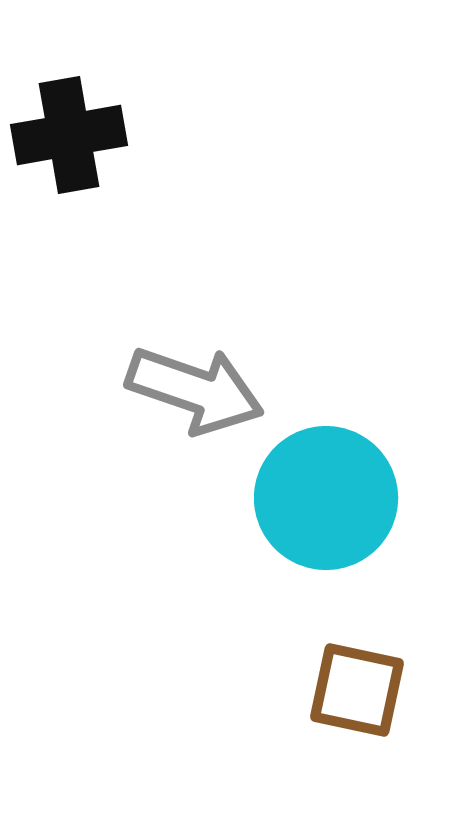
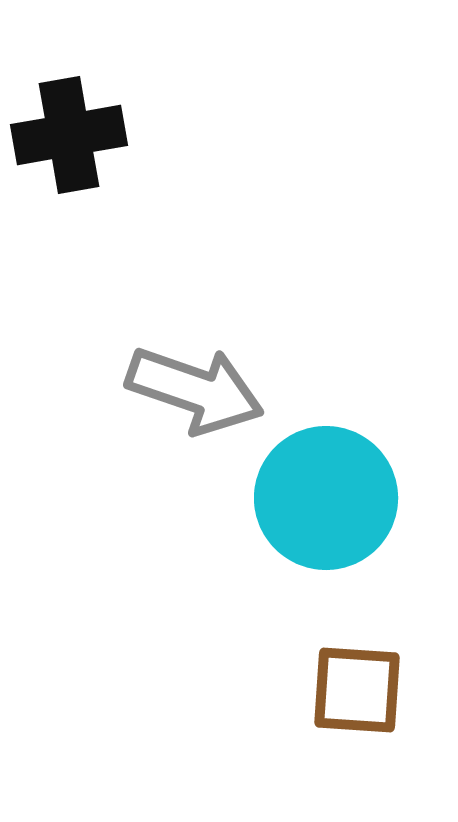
brown square: rotated 8 degrees counterclockwise
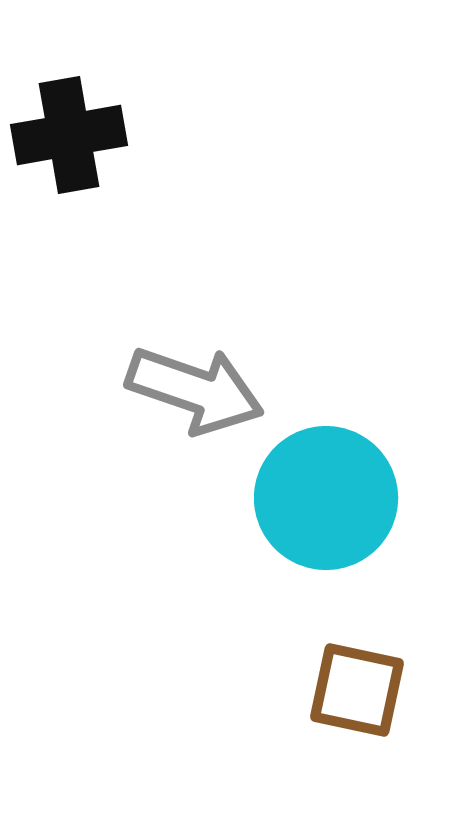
brown square: rotated 8 degrees clockwise
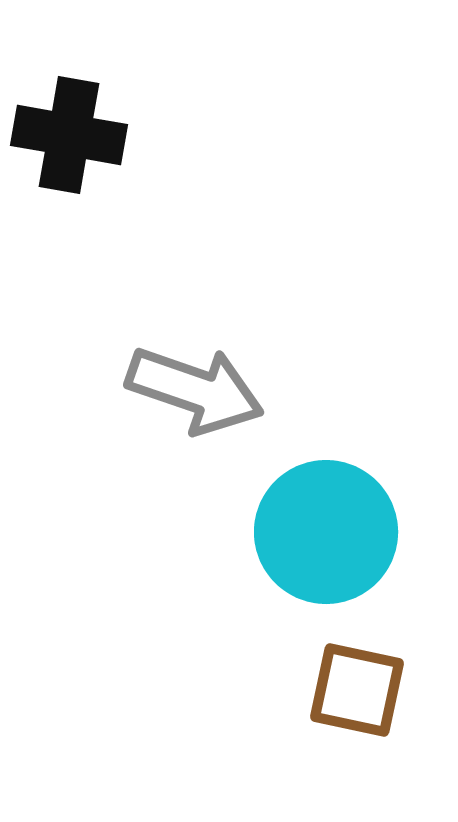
black cross: rotated 20 degrees clockwise
cyan circle: moved 34 px down
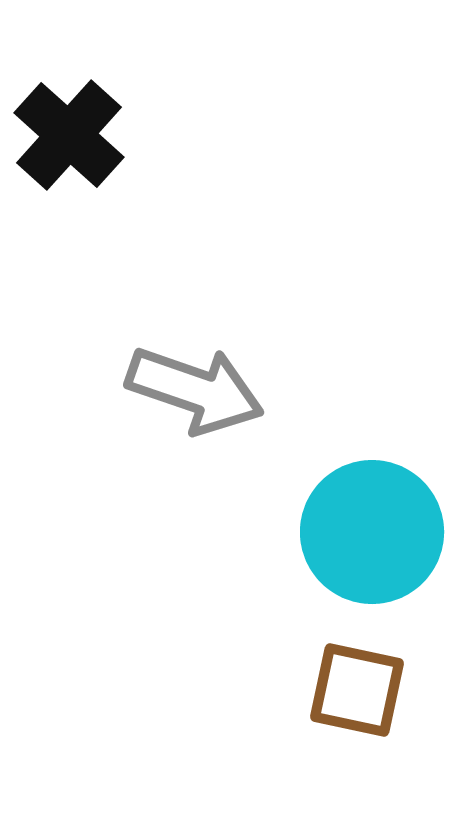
black cross: rotated 32 degrees clockwise
cyan circle: moved 46 px right
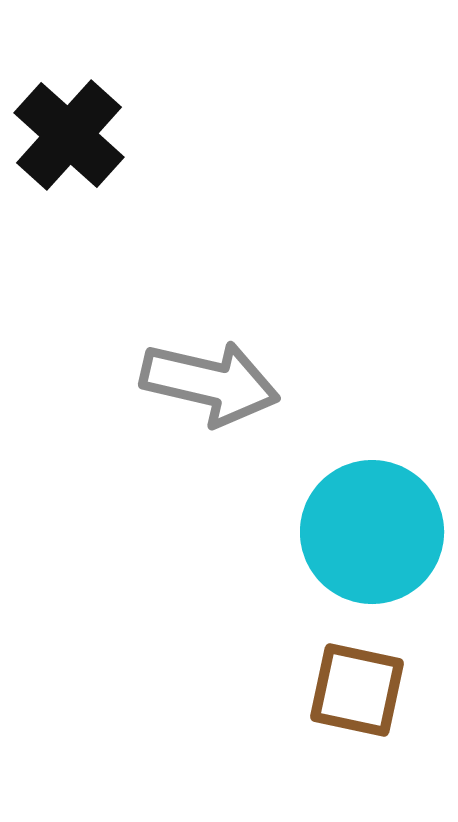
gray arrow: moved 15 px right, 7 px up; rotated 6 degrees counterclockwise
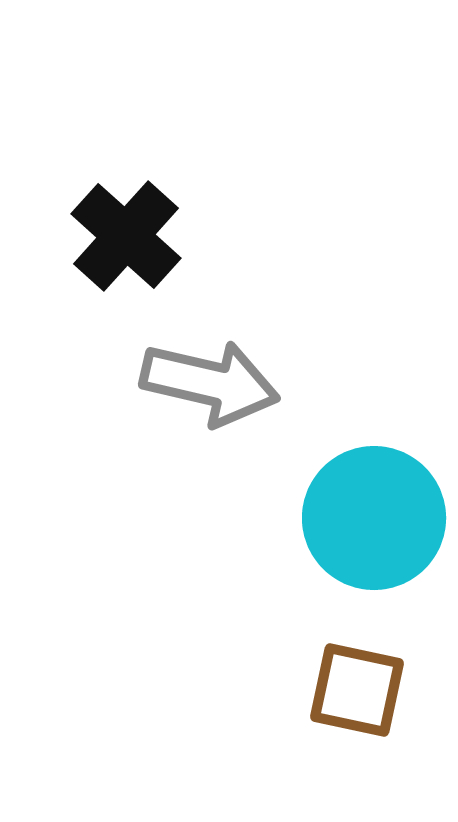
black cross: moved 57 px right, 101 px down
cyan circle: moved 2 px right, 14 px up
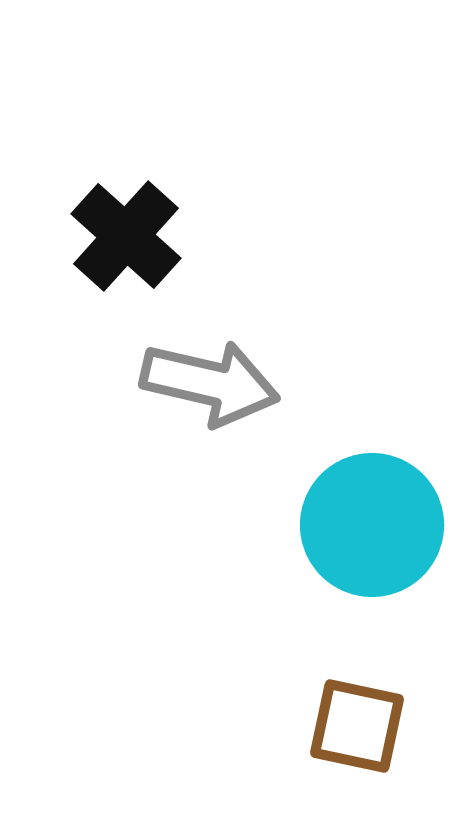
cyan circle: moved 2 px left, 7 px down
brown square: moved 36 px down
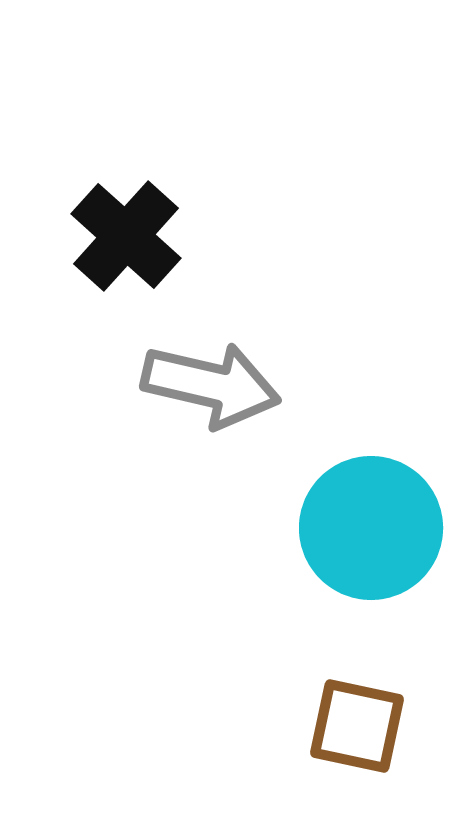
gray arrow: moved 1 px right, 2 px down
cyan circle: moved 1 px left, 3 px down
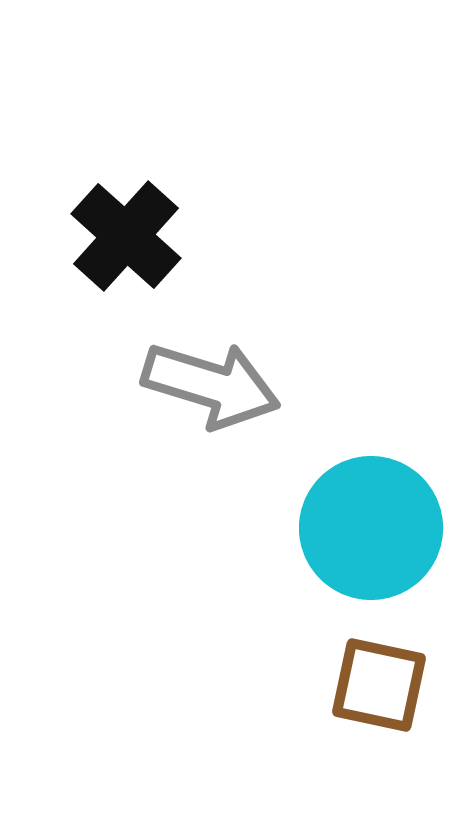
gray arrow: rotated 4 degrees clockwise
brown square: moved 22 px right, 41 px up
